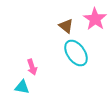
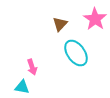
brown triangle: moved 6 px left, 2 px up; rotated 35 degrees clockwise
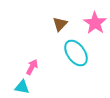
pink star: moved 4 px down
pink arrow: rotated 133 degrees counterclockwise
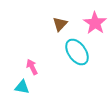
cyan ellipse: moved 1 px right, 1 px up
pink arrow: rotated 56 degrees counterclockwise
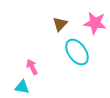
pink star: rotated 25 degrees counterclockwise
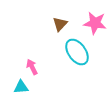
cyan triangle: moved 1 px left; rotated 14 degrees counterclockwise
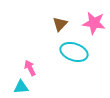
pink star: moved 1 px left
cyan ellipse: moved 3 px left; rotated 36 degrees counterclockwise
pink arrow: moved 2 px left, 1 px down
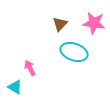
cyan triangle: moved 6 px left; rotated 35 degrees clockwise
